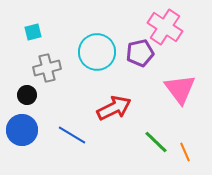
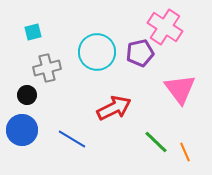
blue line: moved 4 px down
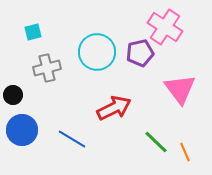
black circle: moved 14 px left
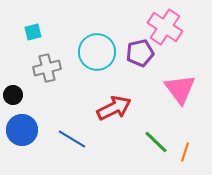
orange line: rotated 42 degrees clockwise
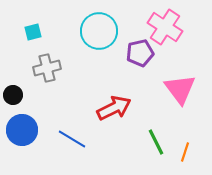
cyan circle: moved 2 px right, 21 px up
green line: rotated 20 degrees clockwise
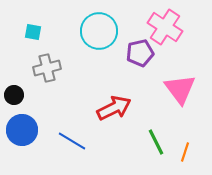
cyan square: rotated 24 degrees clockwise
black circle: moved 1 px right
blue line: moved 2 px down
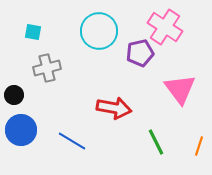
red arrow: rotated 36 degrees clockwise
blue circle: moved 1 px left
orange line: moved 14 px right, 6 px up
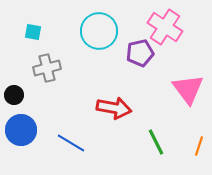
pink triangle: moved 8 px right
blue line: moved 1 px left, 2 px down
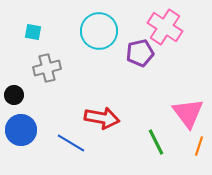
pink triangle: moved 24 px down
red arrow: moved 12 px left, 10 px down
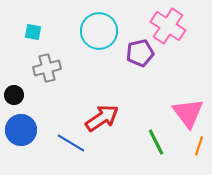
pink cross: moved 3 px right, 1 px up
red arrow: rotated 44 degrees counterclockwise
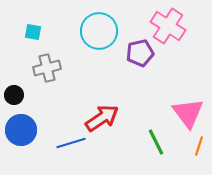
blue line: rotated 48 degrees counterclockwise
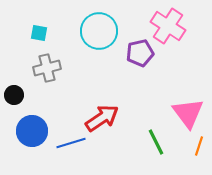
cyan square: moved 6 px right, 1 px down
blue circle: moved 11 px right, 1 px down
